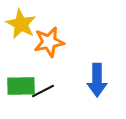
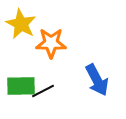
orange star: moved 2 px right, 1 px down; rotated 12 degrees clockwise
blue arrow: rotated 28 degrees counterclockwise
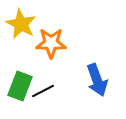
blue arrow: rotated 8 degrees clockwise
green rectangle: moved 1 px left; rotated 68 degrees counterclockwise
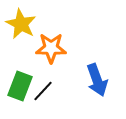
orange star: moved 5 px down
black line: rotated 20 degrees counterclockwise
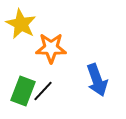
green rectangle: moved 3 px right, 5 px down
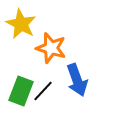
orange star: rotated 16 degrees clockwise
blue arrow: moved 20 px left
green rectangle: moved 2 px left
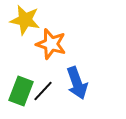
yellow star: moved 4 px right, 4 px up; rotated 16 degrees counterclockwise
orange star: moved 4 px up
blue arrow: moved 3 px down
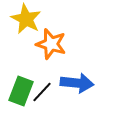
yellow star: moved 1 px right, 1 px up; rotated 16 degrees clockwise
blue arrow: rotated 64 degrees counterclockwise
black line: moved 1 px left, 1 px down
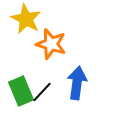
blue arrow: rotated 88 degrees counterclockwise
green rectangle: rotated 44 degrees counterclockwise
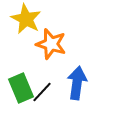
green rectangle: moved 3 px up
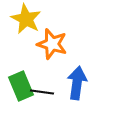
orange star: moved 1 px right
green rectangle: moved 2 px up
black line: rotated 55 degrees clockwise
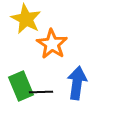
orange star: rotated 16 degrees clockwise
black line: moved 1 px left; rotated 10 degrees counterclockwise
